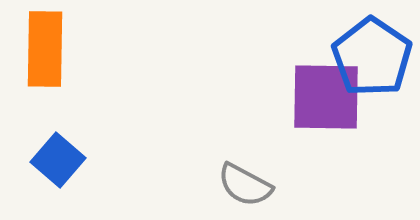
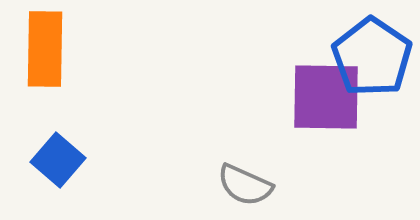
gray semicircle: rotated 4 degrees counterclockwise
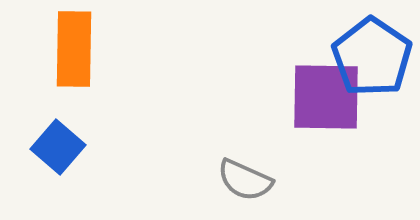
orange rectangle: moved 29 px right
blue square: moved 13 px up
gray semicircle: moved 5 px up
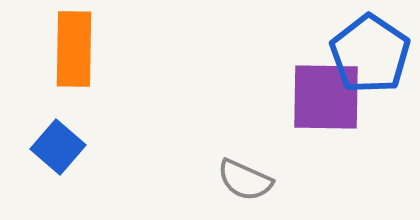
blue pentagon: moved 2 px left, 3 px up
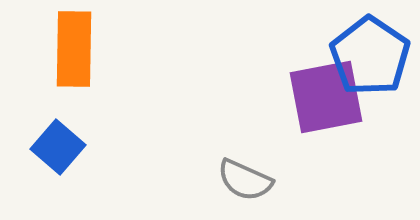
blue pentagon: moved 2 px down
purple square: rotated 12 degrees counterclockwise
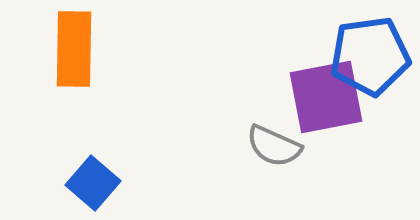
blue pentagon: rotated 30 degrees clockwise
blue square: moved 35 px right, 36 px down
gray semicircle: moved 29 px right, 34 px up
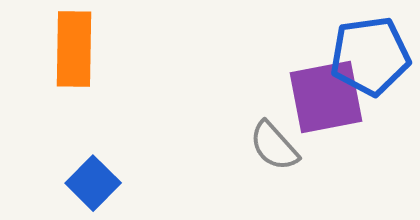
gray semicircle: rotated 24 degrees clockwise
blue square: rotated 4 degrees clockwise
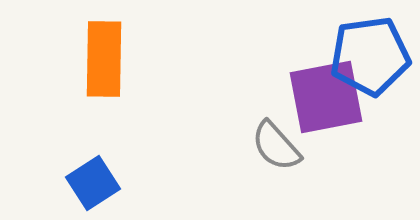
orange rectangle: moved 30 px right, 10 px down
gray semicircle: moved 2 px right
blue square: rotated 12 degrees clockwise
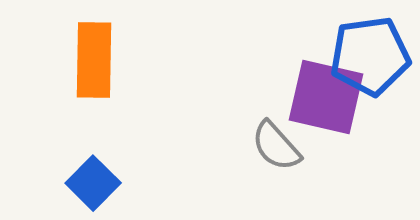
orange rectangle: moved 10 px left, 1 px down
purple square: rotated 24 degrees clockwise
blue square: rotated 12 degrees counterclockwise
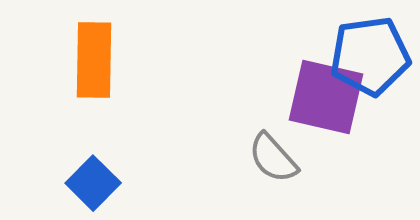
gray semicircle: moved 3 px left, 12 px down
